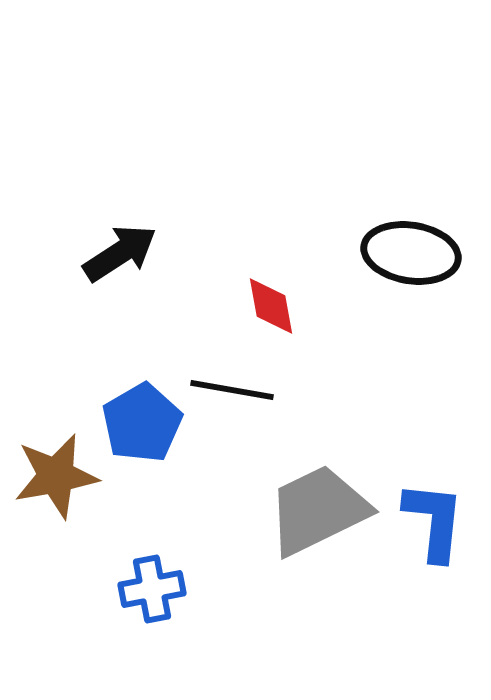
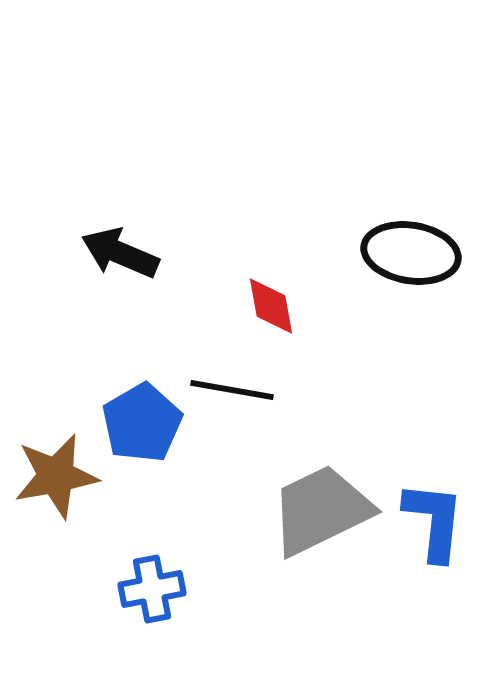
black arrow: rotated 124 degrees counterclockwise
gray trapezoid: moved 3 px right
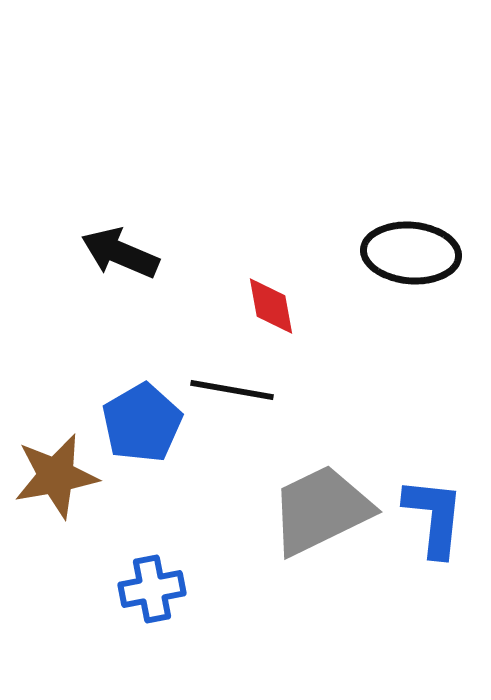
black ellipse: rotated 4 degrees counterclockwise
blue L-shape: moved 4 px up
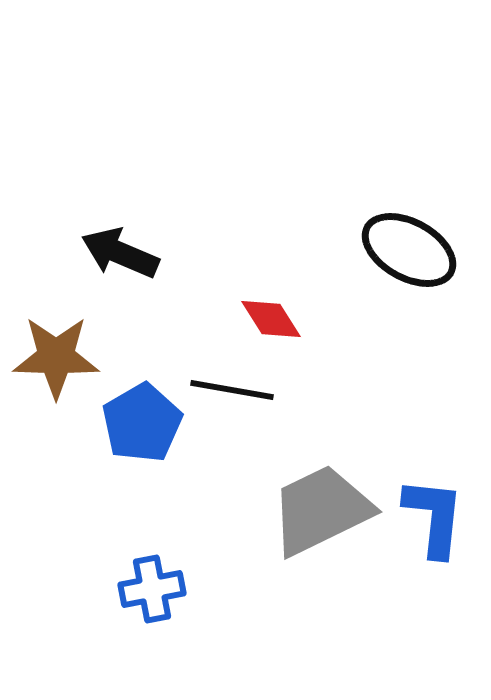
black ellipse: moved 2 px left, 3 px up; rotated 24 degrees clockwise
red diamond: moved 13 px down; rotated 22 degrees counterclockwise
brown star: moved 119 px up; rotated 12 degrees clockwise
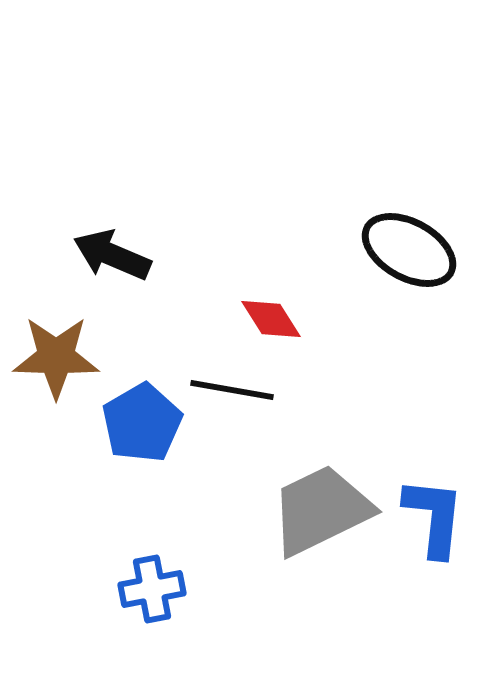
black arrow: moved 8 px left, 2 px down
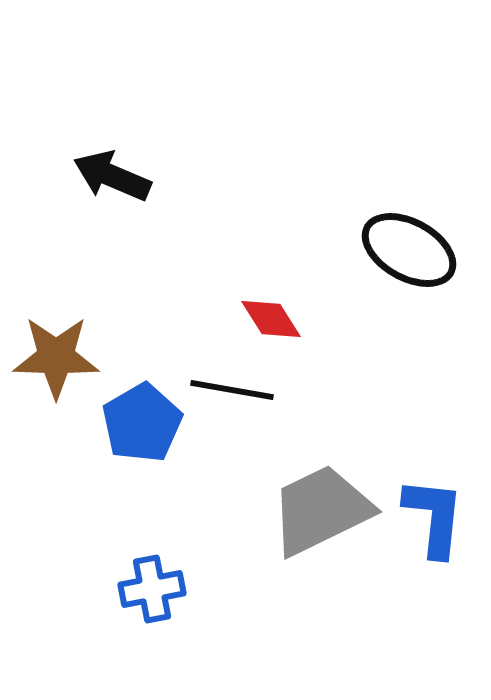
black arrow: moved 79 px up
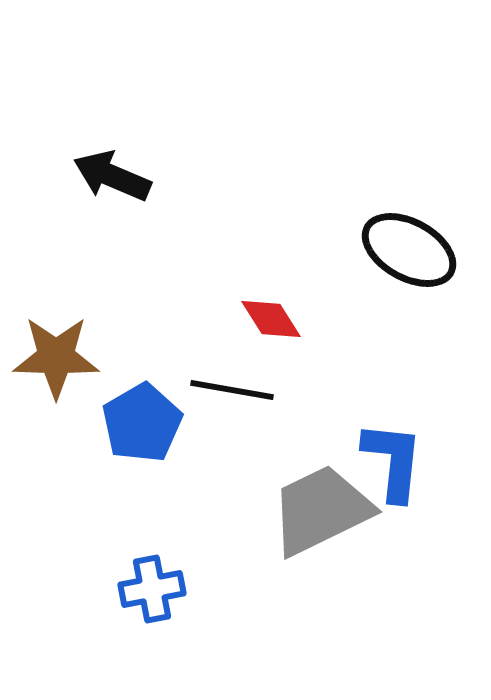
blue L-shape: moved 41 px left, 56 px up
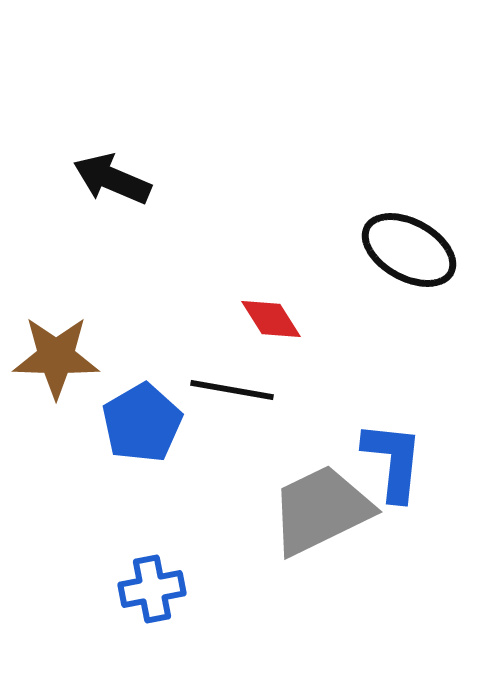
black arrow: moved 3 px down
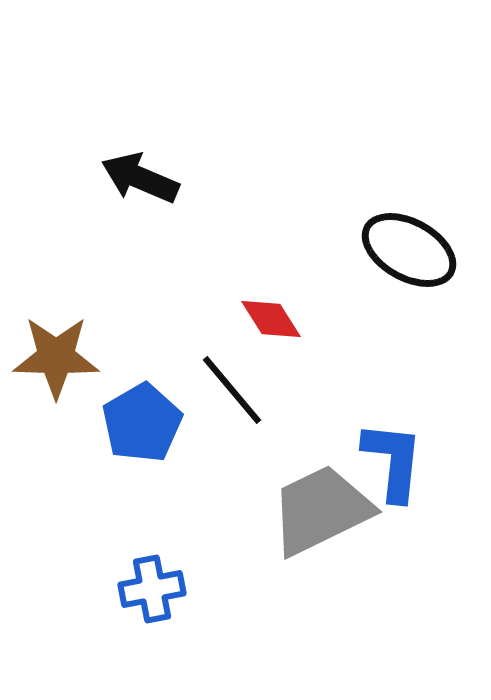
black arrow: moved 28 px right, 1 px up
black line: rotated 40 degrees clockwise
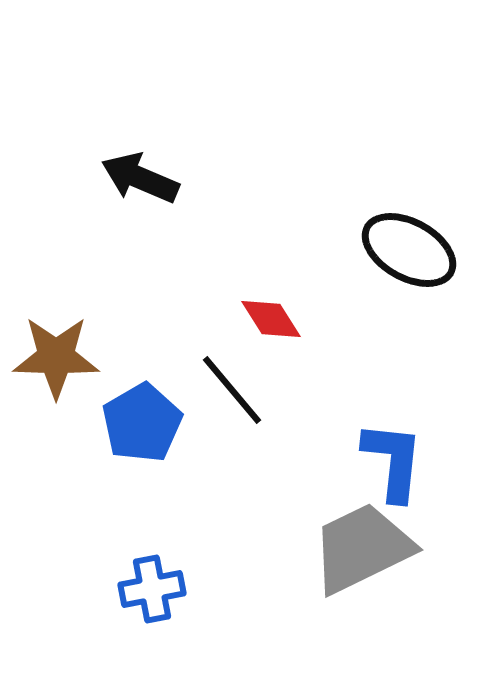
gray trapezoid: moved 41 px right, 38 px down
